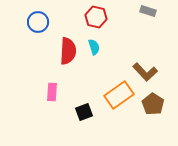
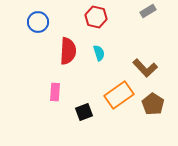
gray rectangle: rotated 49 degrees counterclockwise
cyan semicircle: moved 5 px right, 6 px down
brown L-shape: moved 4 px up
pink rectangle: moved 3 px right
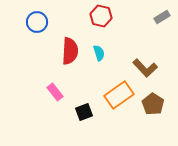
gray rectangle: moved 14 px right, 6 px down
red hexagon: moved 5 px right, 1 px up
blue circle: moved 1 px left
red semicircle: moved 2 px right
pink rectangle: rotated 42 degrees counterclockwise
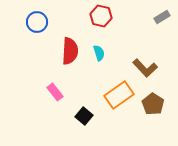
black square: moved 4 px down; rotated 30 degrees counterclockwise
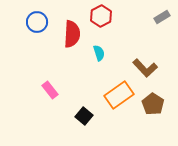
red hexagon: rotated 20 degrees clockwise
red semicircle: moved 2 px right, 17 px up
pink rectangle: moved 5 px left, 2 px up
